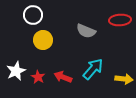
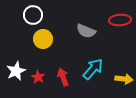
yellow circle: moved 1 px up
red arrow: rotated 48 degrees clockwise
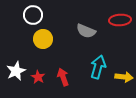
cyan arrow: moved 5 px right, 2 px up; rotated 25 degrees counterclockwise
yellow arrow: moved 2 px up
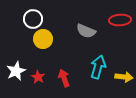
white circle: moved 4 px down
red arrow: moved 1 px right, 1 px down
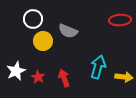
gray semicircle: moved 18 px left
yellow circle: moved 2 px down
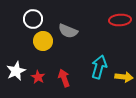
cyan arrow: moved 1 px right
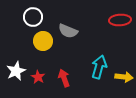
white circle: moved 2 px up
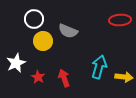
white circle: moved 1 px right, 2 px down
white star: moved 8 px up
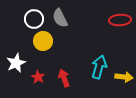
gray semicircle: moved 8 px left, 13 px up; rotated 42 degrees clockwise
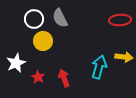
yellow arrow: moved 20 px up
